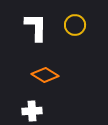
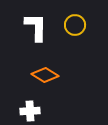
white cross: moved 2 px left
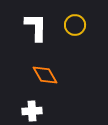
orange diamond: rotated 28 degrees clockwise
white cross: moved 2 px right
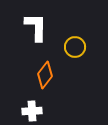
yellow circle: moved 22 px down
orange diamond: rotated 68 degrees clockwise
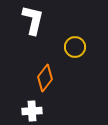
white L-shape: moved 3 px left, 7 px up; rotated 12 degrees clockwise
orange diamond: moved 3 px down
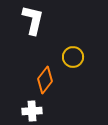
yellow circle: moved 2 px left, 10 px down
orange diamond: moved 2 px down
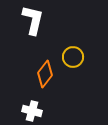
orange diamond: moved 6 px up
white cross: rotated 18 degrees clockwise
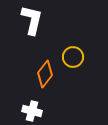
white L-shape: moved 1 px left
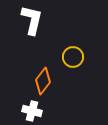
orange diamond: moved 2 px left, 7 px down
